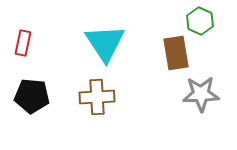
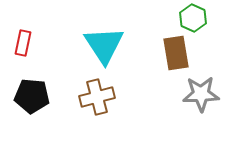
green hexagon: moved 7 px left, 3 px up
cyan triangle: moved 1 px left, 2 px down
brown cross: rotated 12 degrees counterclockwise
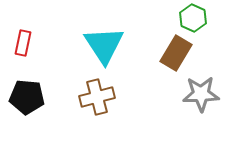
brown rectangle: rotated 40 degrees clockwise
black pentagon: moved 5 px left, 1 px down
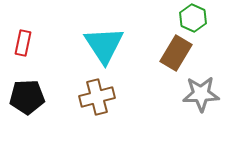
black pentagon: rotated 8 degrees counterclockwise
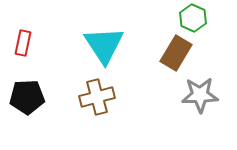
gray star: moved 1 px left, 1 px down
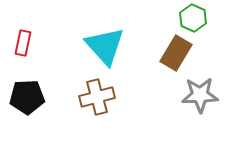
cyan triangle: moved 1 px right, 1 px down; rotated 9 degrees counterclockwise
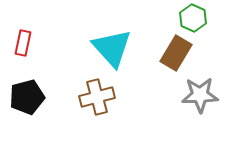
cyan triangle: moved 7 px right, 2 px down
black pentagon: rotated 12 degrees counterclockwise
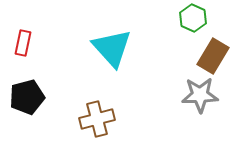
brown rectangle: moved 37 px right, 3 px down
brown cross: moved 22 px down
